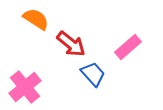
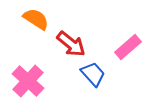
pink cross: moved 3 px right, 6 px up; rotated 8 degrees counterclockwise
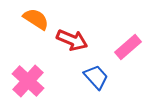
red arrow: moved 1 px right, 4 px up; rotated 16 degrees counterclockwise
blue trapezoid: moved 3 px right, 3 px down
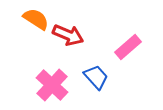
red arrow: moved 4 px left, 5 px up
pink cross: moved 24 px right, 4 px down
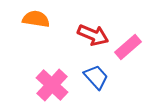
orange semicircle: rotated 24 degrees counterclockwise
red arrow: moved 25 px right
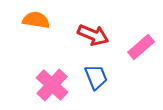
orange semicircle: moved 1 px down
pink rectangle: moved 13 px right
blue trapezoid: rotated 20 degrees clockwise
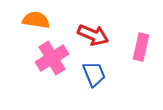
pink rectangle: rotated 36 degrees counterclockwise
blue trapezoid: moved 2 px left, 3 px up
pink cross: moved 27 px up; rotated 16 degrees clockwise
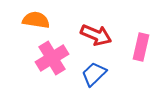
red arrow: moved 3 px right
blue trapezoid: rotated 112 degrees counterclockwise
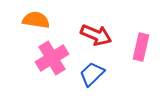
blue trapezoid: moved 2 px left
